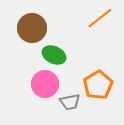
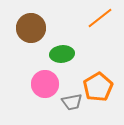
brown circle: moved 1 px left
green ellipse: moved 8 px right, 1 px up; rotated 30 degrees counterclockwise
orange pentagon: moved 2 px down
gray trapezoid: moved 2 px right
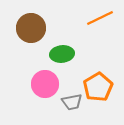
orange line: rotated 12 degrees clockwise
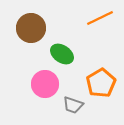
green ellipse: rotated 40 degrees clockwise
orange pentagon: moved 3 px right, 4 px up
gray trapezoid: moved 1 px right, 3 px down; rotated 30 degrees clockwise
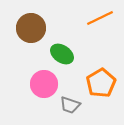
pink circle: moved 1 px left
gray trapezoid: moved 3 px left
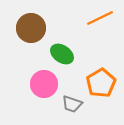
gray trapezoid: moved 2 px right, 1 px up
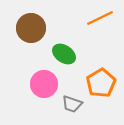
green ellipse: moved 2 px right
